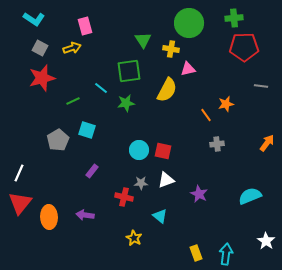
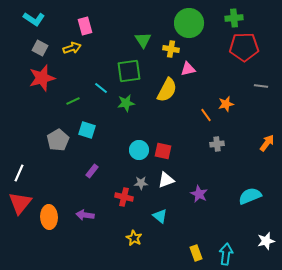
white star: rotated 24 degrees clockwise
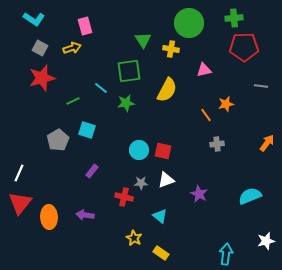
pink triangle: moved 16 px right, 1 px down
yellow rectangle: moved 35 px left; rotated 35 degrees counterclockwise
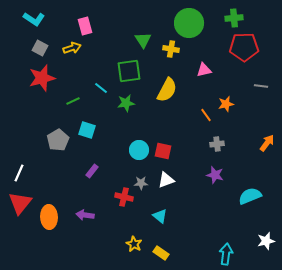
purple star: moved 16 px right, 19 px up; rotated 12 degrees counterclockwise
yellow star: moved 6 px down
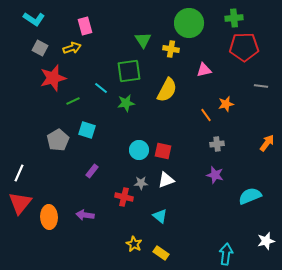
red star: moved 11 px right
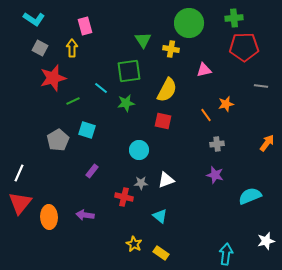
yellow arrow: rotated 72 degrees counterclockwise
red square: moved 30 px up
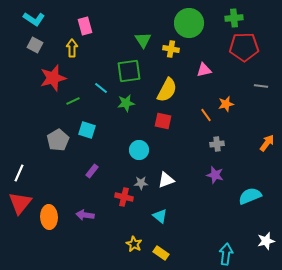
gray square: moved 5 px left, 3 px up
